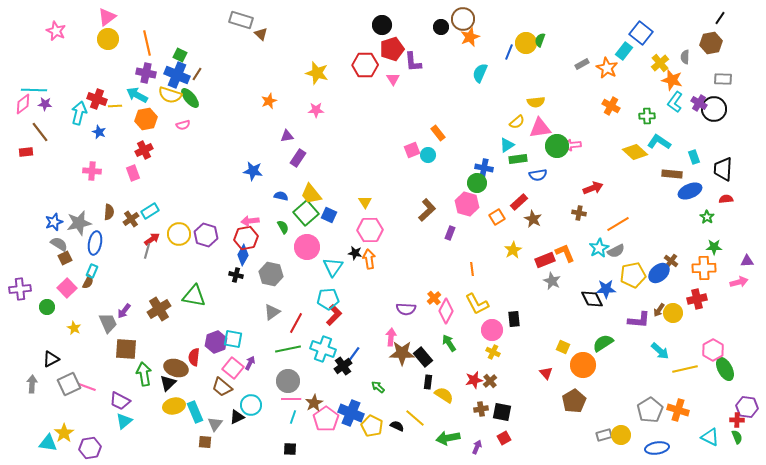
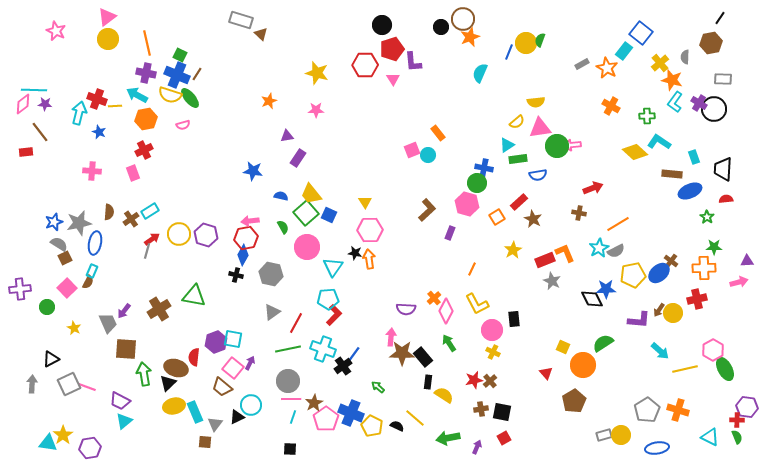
orange line at (472, 269): rotated 32 degrees clockwise
gray pentagon at (650, 410): moved 3 px left
yellow star at (64, 433): moved 1 px left, 2 px down
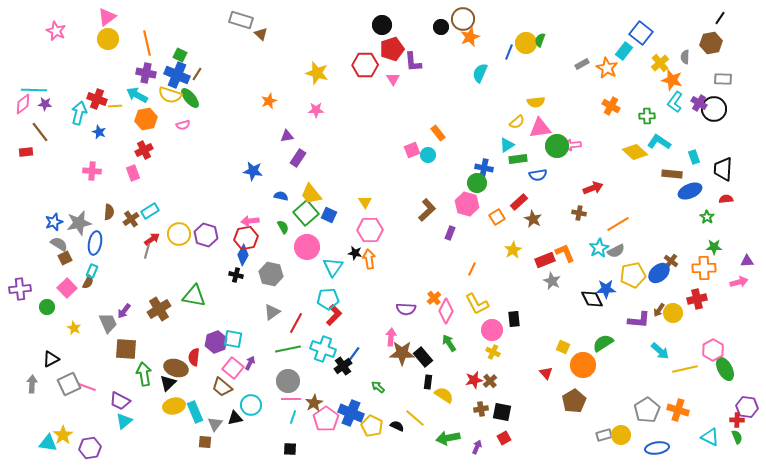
black triangle at (237, 417): moved 2 px left, 1 px down; rotated 14 degrees clockwise
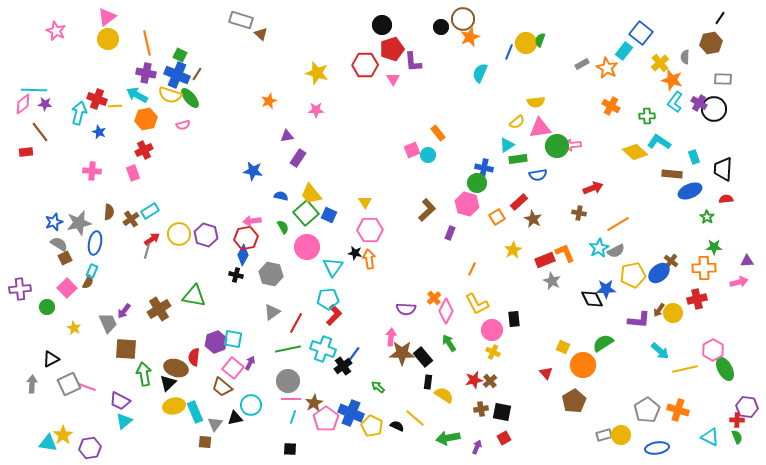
pink arrow at (250, 221): moved 2 px right
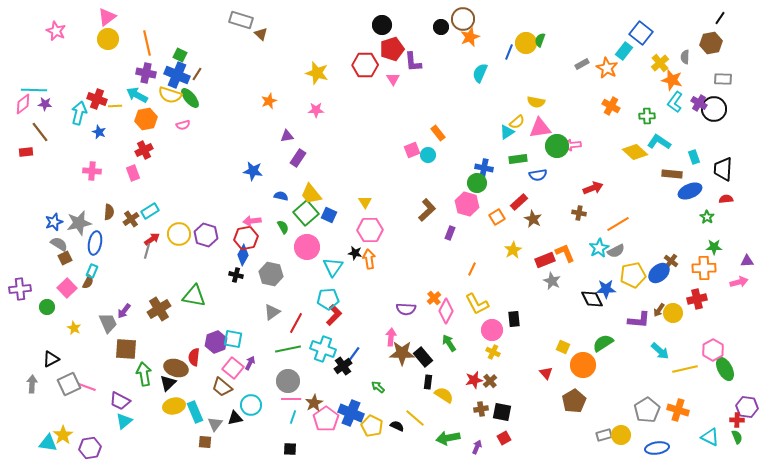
yellow semicircle at (536, 102): rotated 18 degrees clockwise
cyan triangle at (507, 145): moved 13 px up
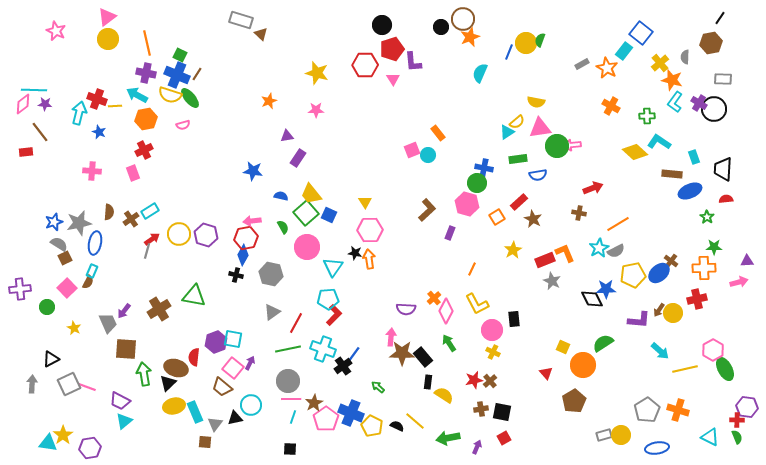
yellow line at (415, 418): moved 3 px down
